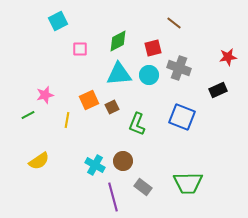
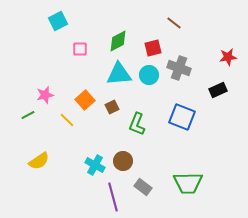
orange square: moved 4 px left; rotated 18 degrees counterclockwise
yellow line: rotated 56 degrees counterclockwise
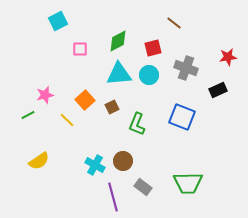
gray cross: moved 7 px right
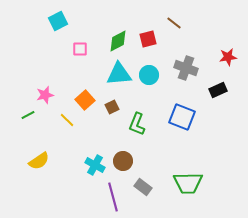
red square: moved 5 px left, 9 px up
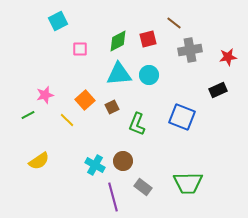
gray cross: moved 4 px right, 18 px up; rotated 30 degrees counterclockwise
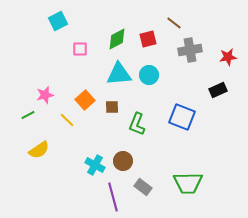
green diamond: moved 1 px left, 2 px up
brown square: rotated 24 degrees clockwise
yellow semicircle: moved 11 px up
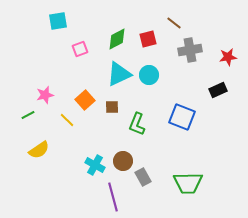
cyan square: rotated 18 degrees clockwise
pink square: rotated 21 degrees counterclockwise
cyan triangle: rotated 20 degrees counterclockwise
gray rectangle: moved 10 px up; rotated 24 degrees clockwise
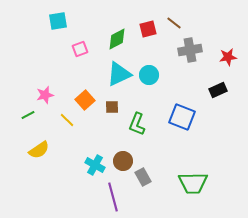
red square: moved 10 px up
green trapezoid: moved 5 px right
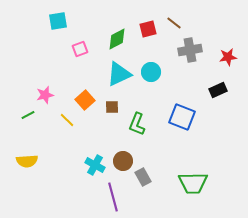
cyan circle: moved 2 px right, 3 px up
yellow semicircle: moved 12 px left, 11 px down; rotated 30 degrees clockwise
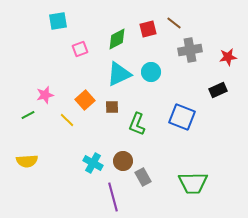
cyan cross: moved 2 px left, 2 px up
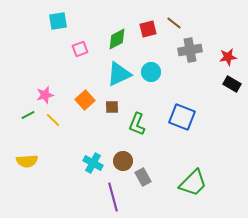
black rectangle: moved 14 px right, 6 px up; rotated 54 degrees clockwise
yellow line: moved 14 px left
green trapezoid: rotated 44 degrees counterclockwise
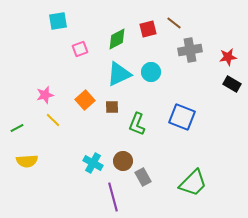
green line: moved 11 px left, 13 px down
